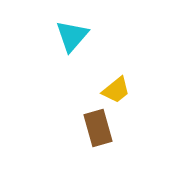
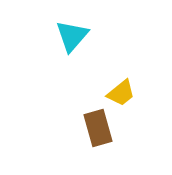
yellow trapezoid: moved 5 px right, 3 px down
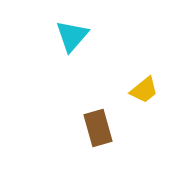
yellow trapezoid: moved 23 px right, 3 px up
